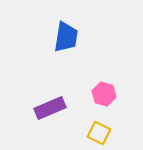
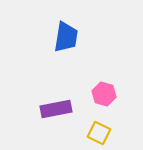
purple rectangle: moved 6 px right, 1 px down; rotated 12 degrees clockwise
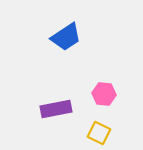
blue trapezoid: rotated 48 degrees clockwise
pink hexagon: rotated 10 degrees counterclockwise
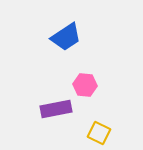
pink hexagon: moved 19 px left, 9 px up
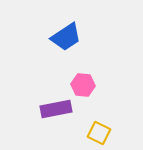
pink hexagon: moved 2 px left
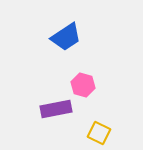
pink hexagon: rotated 10 degrees clockwise
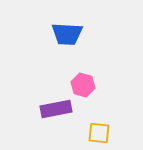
blue trapezoid: moved 1 px right, 3 px up; rotated 36 degrees clockwise
yellow square: rotated 20 degrees counterclockwise
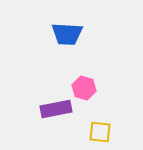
pink hexagon: moved 1 px right, 3 px down
yellow square: moved 1 px right, 1 px up
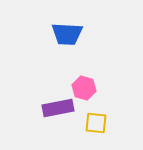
purple rectangle: moved 2 px right, 1 px up
yellow square: moved 4 px left, 9 px up
